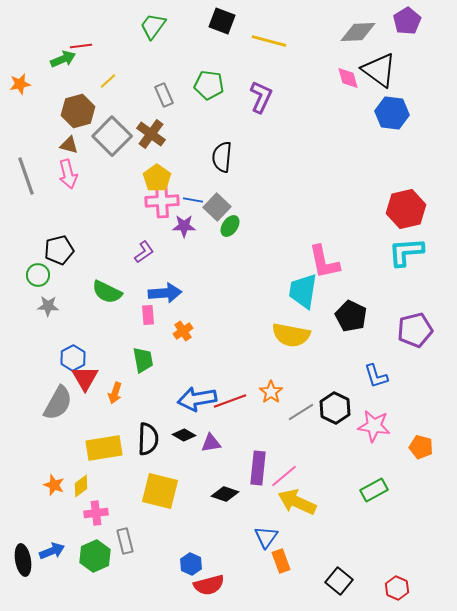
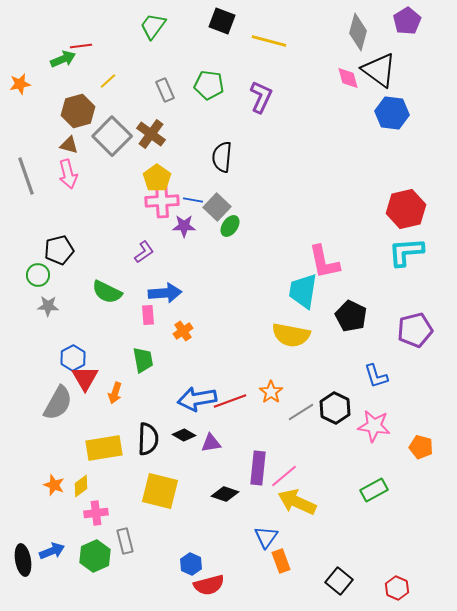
gray diamond at (358, 32): rotated 72 degrees counterclockwise
gray rectangle at (164, 95): moved 1 px right, 5 px up
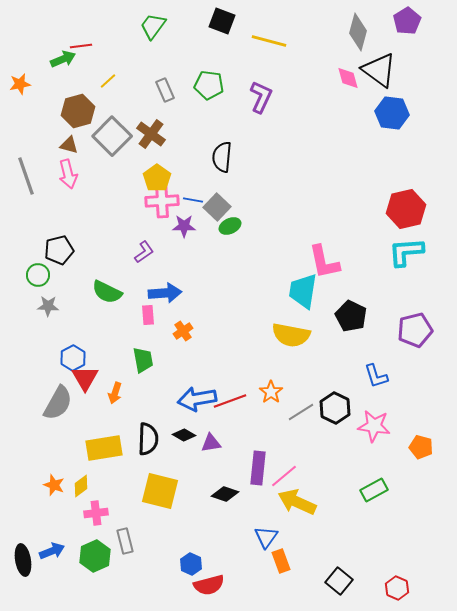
green ellipse at (230, 226): rotated 30 degrees clockwise
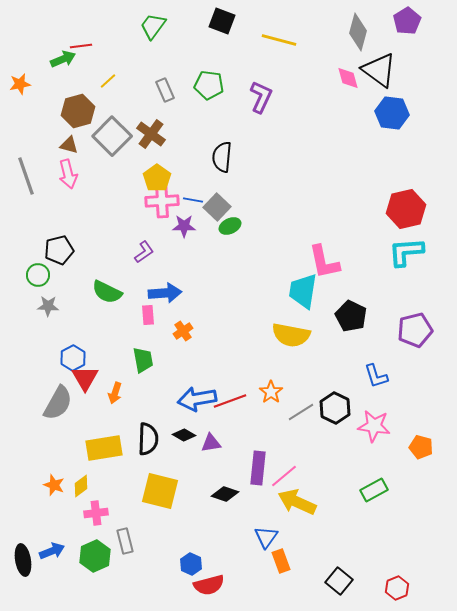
yellow line at (269, 41): moved 10 px right, 1 px up
red hexagon at (397, 588): rotated 15 degrees clockwise
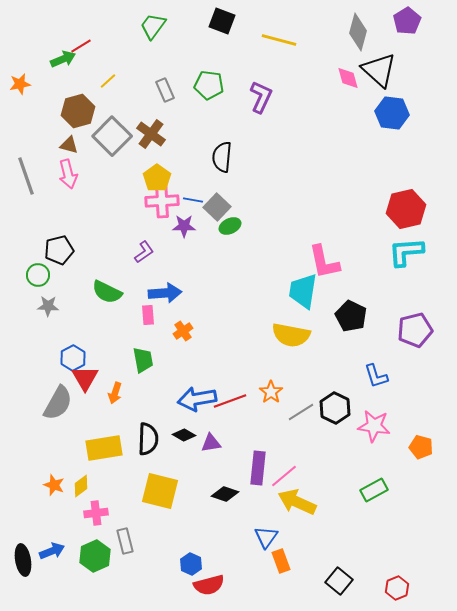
red line at (81, 46): rotated 25 degrees counterclockwise
black triangle at (379, 70): rotated 6 degrees clockwise
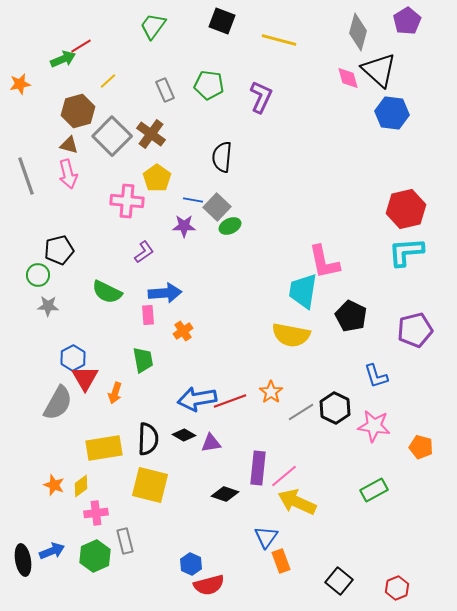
pink cross at (162, 201): moved 35 px left; rotated 8 degrees clockwise
yellow square at (160, 491): moved 10 px left, 6 px up
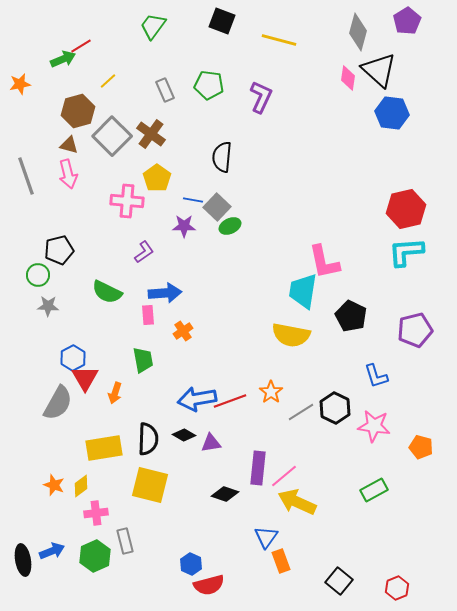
pink diamond at (348, 78): rotated 25 degrees clockwise
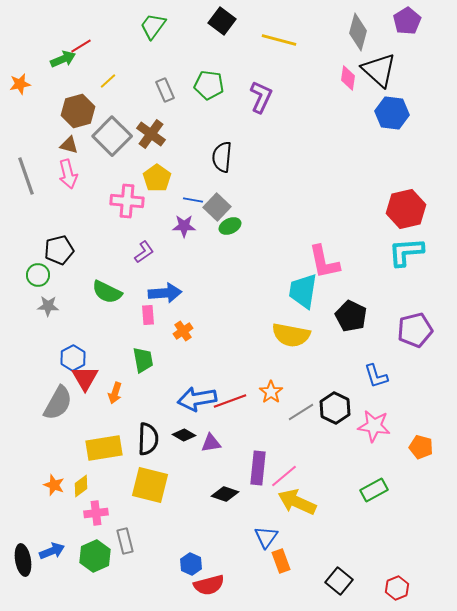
black square at (222, 21): rotated 16 degrees clockwise
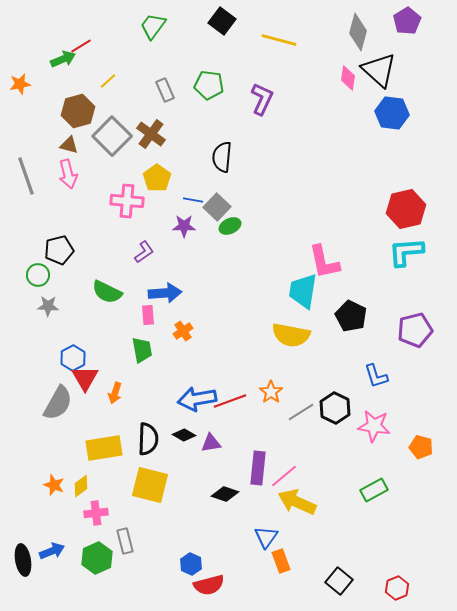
purple L-shape at (261, 97): moved 1 px right, 2 px down
green trapezoid at (143, 360): moved 1 px left, 10 px up
green hexagon at (95, 556): moved 2 px right, 2 px down
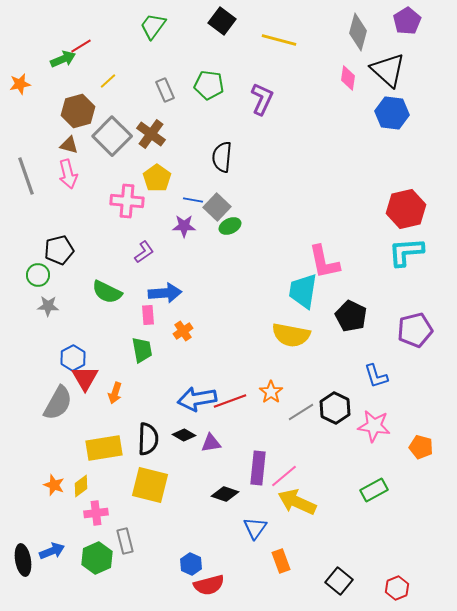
black triangle at (379, 70): moved 9 px right
blue triangle at (266, 537): moved 11 px left, 9 px up
